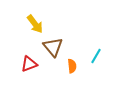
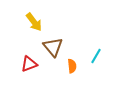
yellow arrow: moved 1 px left, 2 px up
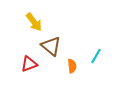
brown triangle: moved 2 px left, 1 px up; rotated 10 degrees counterclockwise
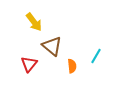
brown triangle: moved 1 px right
red triangle: rotated 30 degrees counterclockwise
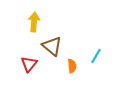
yellow arrow: rotated 138 degrees counterclockwise
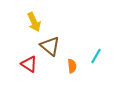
yellow arrow: rotated 150 degrees clockwise
brown triangle: moved 2 px left
red triangle: rotated 36 degrees counterclockwise
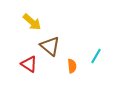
yellow arrow: moved 2 px left; rotated 24 degrees counterclockwise
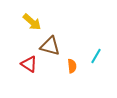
brown triangle: rotated 25 degrees counterclockwise
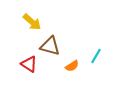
orange semicircle: rotated 64 degrees clockwise
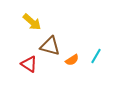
orange semicircle: moved 6 px up
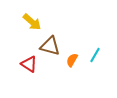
cyan line: moved 1 px left, 1 px up
orange semicircle: rotated 152 degrees clockwise
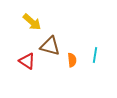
cyan line: rotated 21 degrees counterclockwise
orange semicircle: rotated 144 degrees clockwise
red triangle: moved 2 px left, 3 px up
